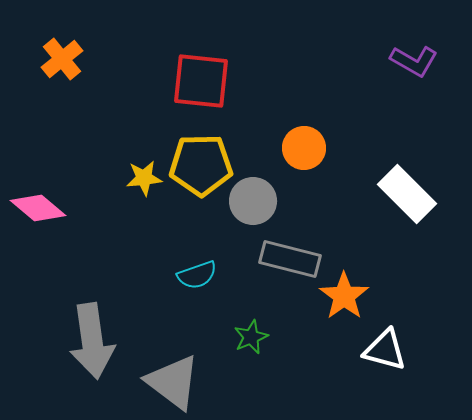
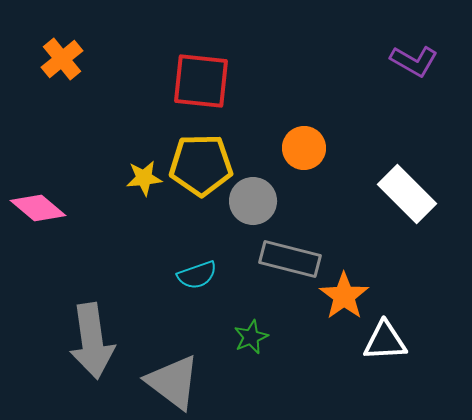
white triangle: moved 9 px up; rotated 18 degrees counterclockwise
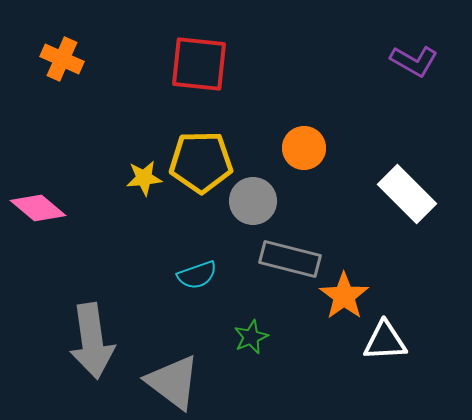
orange cross: rotated 27 degrees counterclockwise
red square: moved 2 px left, 17 px up
yellow pentagon: moved 3 px up
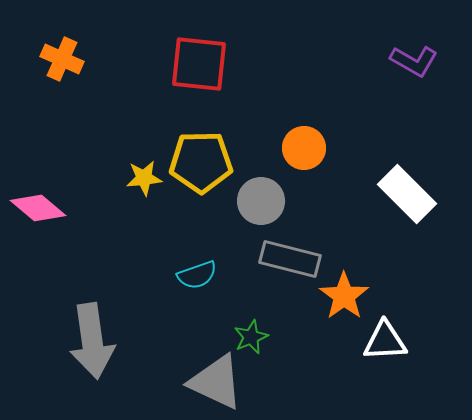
gray circle: moved 8 px right
gray triangle: moved 43 px right; rotated 12 degrees counterclockwise
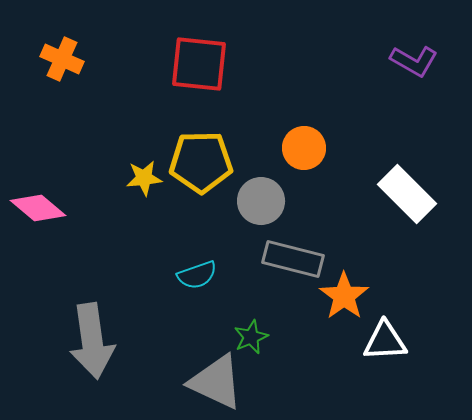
gray rectangle: moved 3 px right
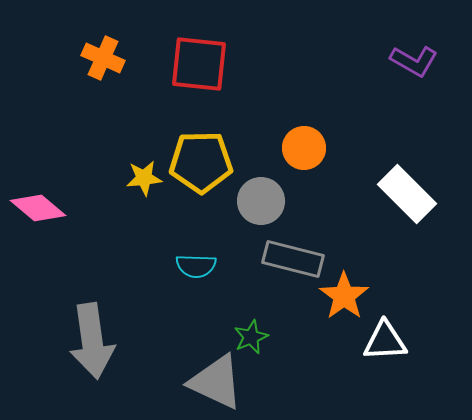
orange cross: moved 41 px right, 1 px up
cyan semicircle: moved 1 px left, 9 px up; rotated 21 degrees clockwise
